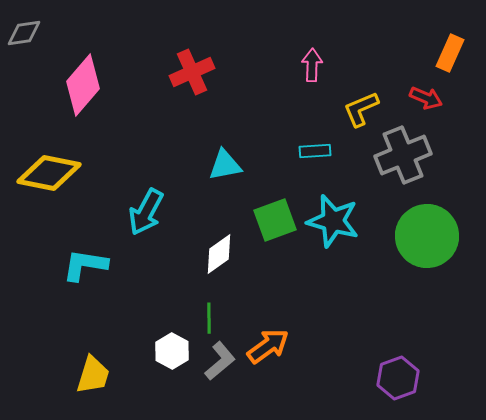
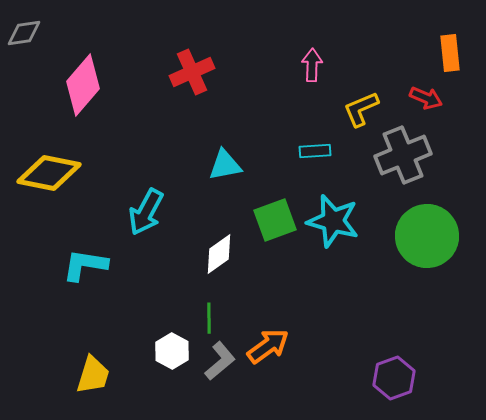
orange rectangle: rotated 30 degrees counterclockwise
purple hexagon: moved 4 px left
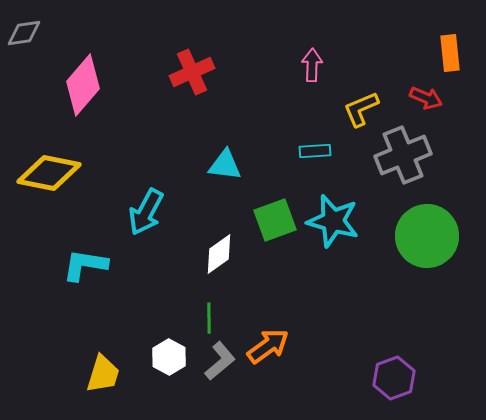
cyan triangle: rotated 18 degrees clockwise
white hexagon: moved 3 px left, 6 px down
yellow trapezoid: moved 10 px right, 1 px up
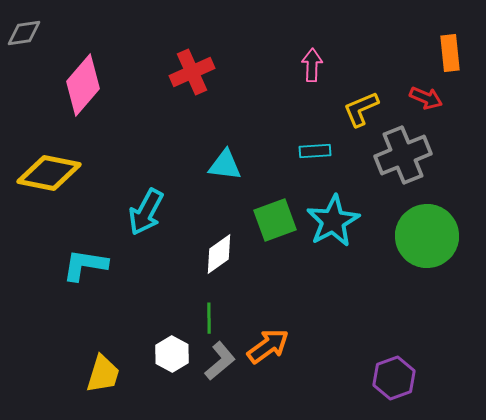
cyan star: rotated 28 degrees clockwise
white hexagon: moved 3 px right, 3 px up
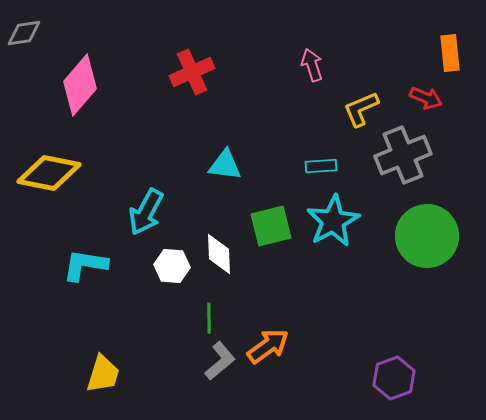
pink arrow: rotated 20 degrees counterclockwise
pink diamond: moved 3 px left
cyan rectangle: moved 6 px right, 15 px down
green square: moved 4 px left, 6 px down; rotated 6 degrees clockwise
white diamond: rotated 57 degrees counterclockwise
white hexagon: moved 88 px up; rotated 24 degrees counterclockwise
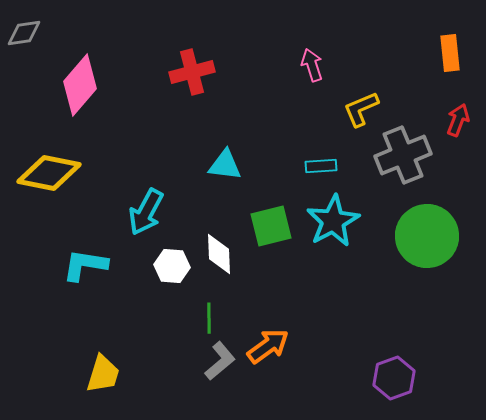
red cross: rotated 9 degrees clockwise
red arrow: moved 32 px right, 22 px down; rotated 92 degrees counterclockwise
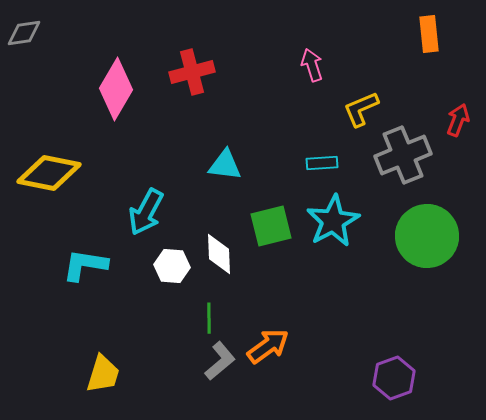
orange rectangle: moved 21 px left, 19 px up
pink diamond: moved 36 px right, 4 px down; rotated 10 degrees counterclockwise
cyan rectangle: moved 1 px right, 3 px up
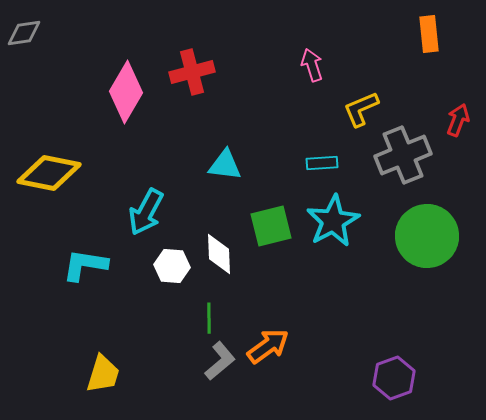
pink diamond: moved 10 px right, 3 px down
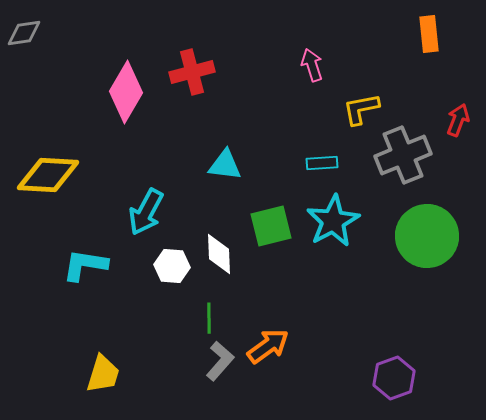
yellow L-shape: rotated 12 degrees clockwise
yellow diamond: moved 1 px left, 2 px down; rotated 8 degrees counterclockwise
gray L-shape: rotated 9 degrees counterclockwise
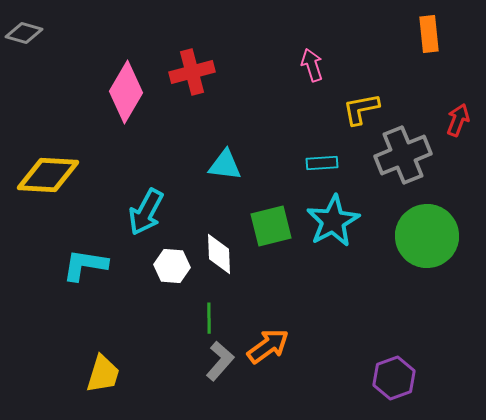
gray diamond: rotated 24 degrees clockwise
